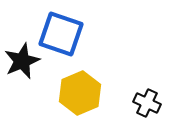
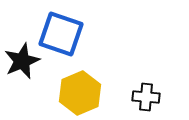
black cross: moved 1 px left, 6 px up; rotated 20 degrees counterclockwise
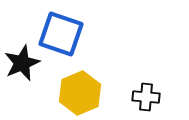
black star: moved 2 px down
